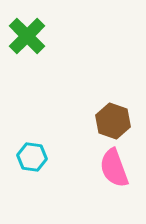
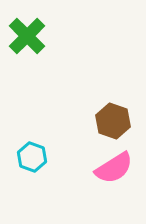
cyan hexagon: rotated 12 degrees clockwise
pink semicircle: rotated 102 degrees counterclockwise
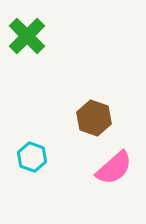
brown hexagon: moved 19 px left, 3 px up
pink semicircle: rotated 9 degrees counterclockwise
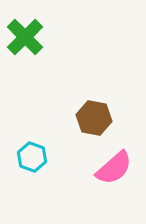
green cross: moved 2 px left, 1 px down
brown hexagon: rotated 8 degrees counterclockwise
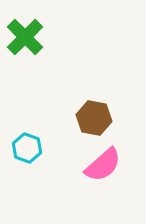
cyan hexagon: moved 5 px left, 9 px up
pink semicircle: moved 11 px left, 3 px up
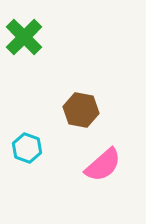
green cross: moved 1 px left
brown hexagon: moved 13 px left, 8 px up
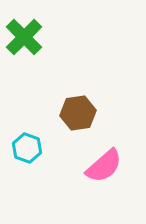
brown hexagon: moved 3 px left, 3 px down; rotated 20 degrees counterclockwise
pink semicircle: moved 1 px right, 1 px down
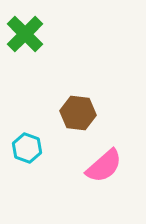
green cross: moved 1 px right, 3 px up
brown hexagon: rotated 16 degrees clockwise
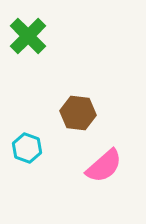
green cross: moved 3 px right, 2 px down
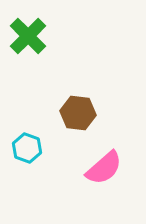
pink semicircle: moved 2 px down
